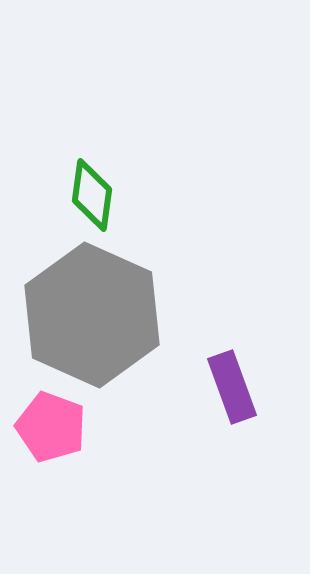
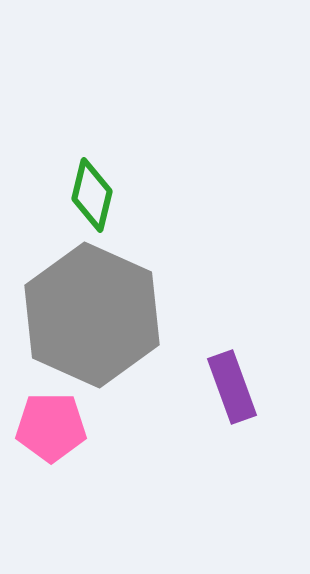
green diamond: rotated 6 degrees clockwise
pink pentagon: rotated 20 degrees counterclockwise
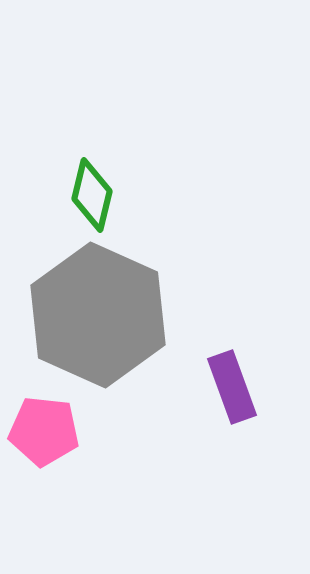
gray hexagon: moved 6 px right
pink pentagon: moved 7 px left, 4 px down; rotated 6 degrees clockwise
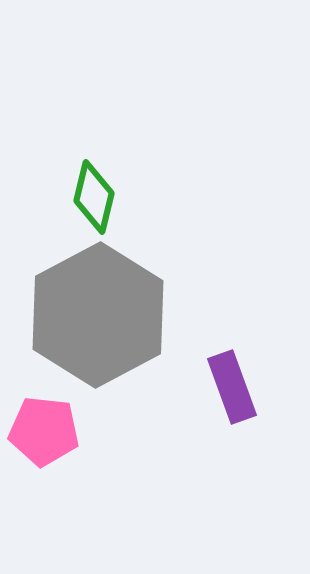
green diamond: moved 2 px right, 2 px down
gray hexagon: rotated 8 degrees clockwise
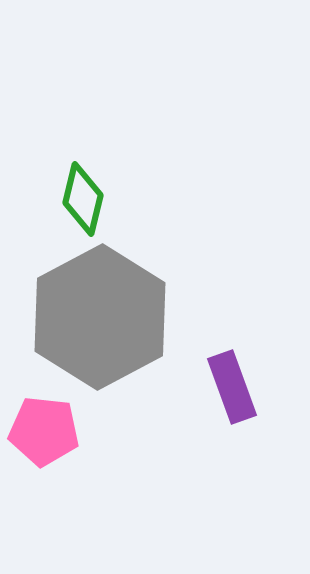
green diamond: moved 11 px left, 2 px down
gray hexagon: moved 2 px right, 2 px down
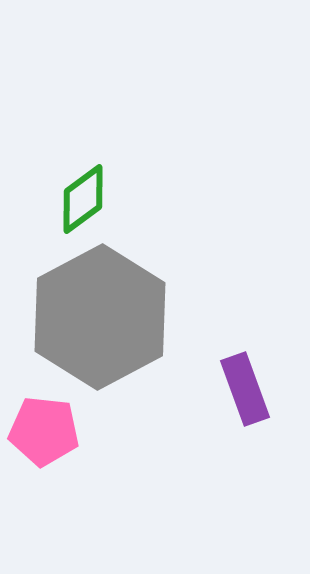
green diamond: rotated 40 degrees clockwise
purple rectangle: moved 13 px right, 2 px down
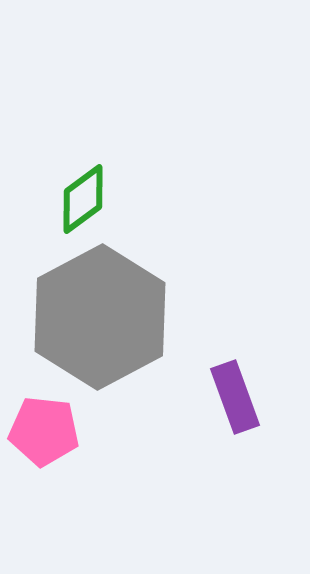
purple rectangle: moved 10 px left, 8 px down
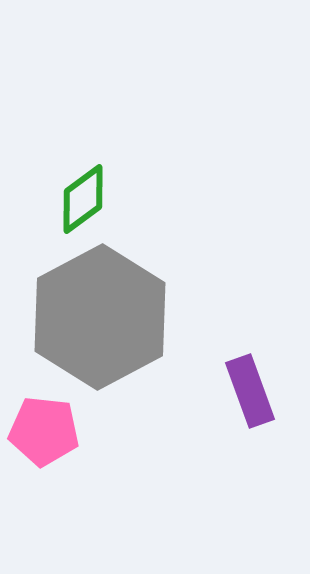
purple rectangle: moved 15 px right, 6 px up
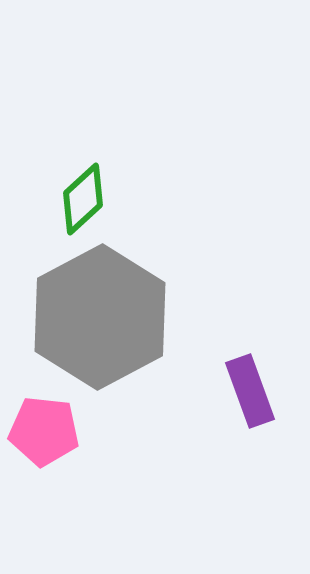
green diamond: rotated 6 degrees counterclockwise
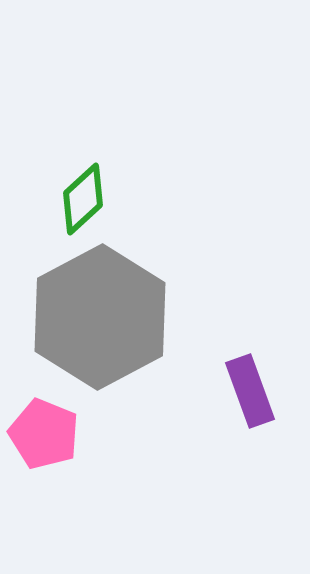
pink pentagon: moved 3 px down; rotated 16 degrees clockwise
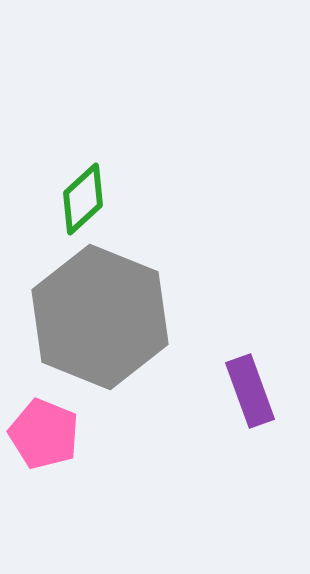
gray hexagon: rotated 10 degrees counterclockwise
